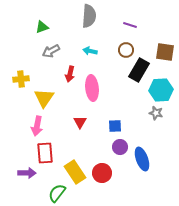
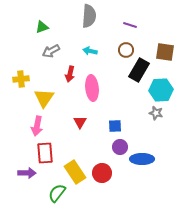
blue ellipse: rotated 70 degrees counterclockwise
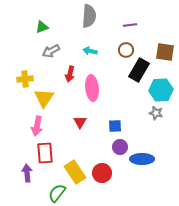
purple line: rotated 24 degrees counterclockwise
yellow cross: moved 4 px right
purple arrow: rotated 96 degrees counterclockwise
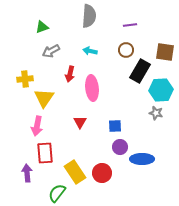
black rectangle: moved 1 px right, 1 px down
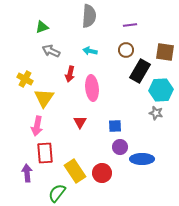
gray arrow: rotated 54 degrees clockwise
yellow cross: rotated 35 degrees clockwise
yellow rectangle: moved 1 px up
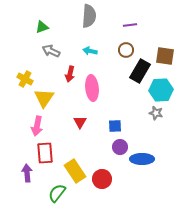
brown square: moved 4 px down
red circle: moved 6 px down
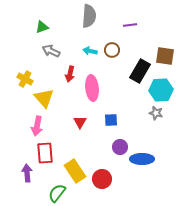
brown circle: moved 14 px left
yellow triangle: rotated 15 degrees counterclockwise
blue square: moved 4 px left, 6 px up
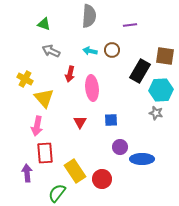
green triangle: moved 2 px right, 3 px up; rotated 40 degrees clockwise
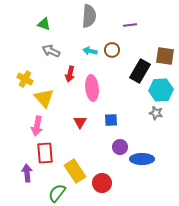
red circle: moved 4 px down
